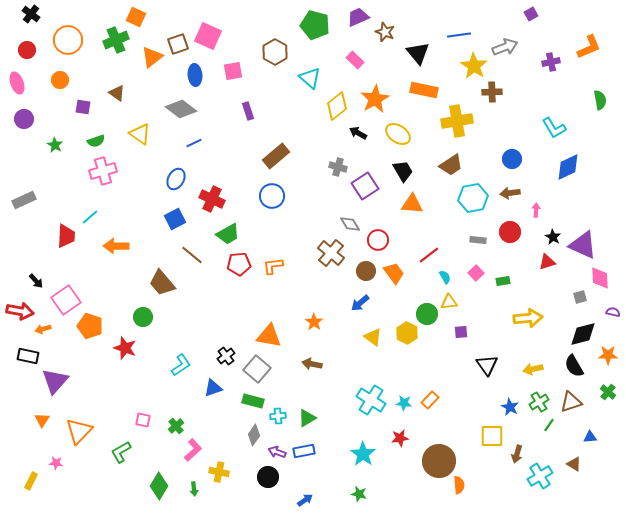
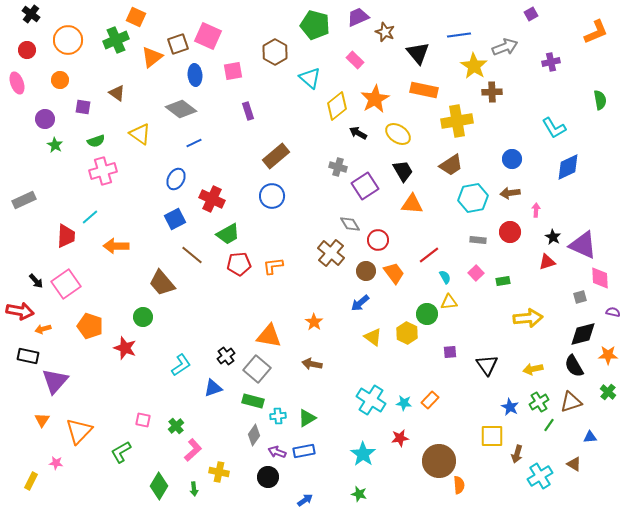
orange L-shape at (589, 47): moved 7 px right, 15 px up
purple circle at (24, 119): moved 21 px right
pink square at (66, 300): moved 16 px up
purple square at (461, 332): moved 11 px left, 20 px down
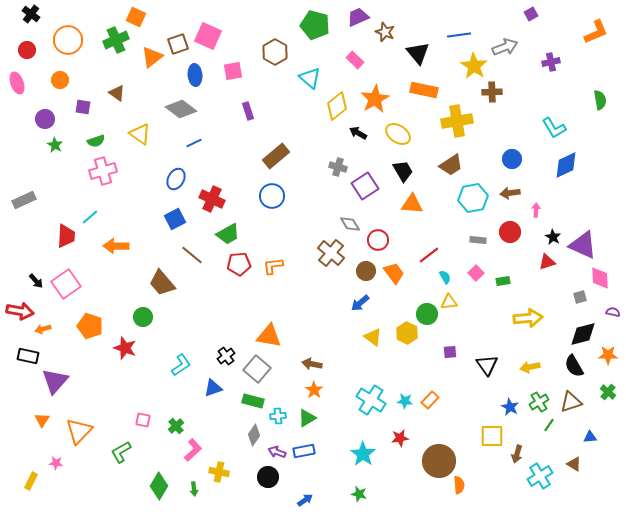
blue diamond at (568, 167): moved 2 px left, 2 px up
orange star at (314, 322): moved 68 px down
yellow arrow at (533, 369): moved 3 px left, 2 px up
cyan star at (404, 403): moved 1 px right, 2 px up
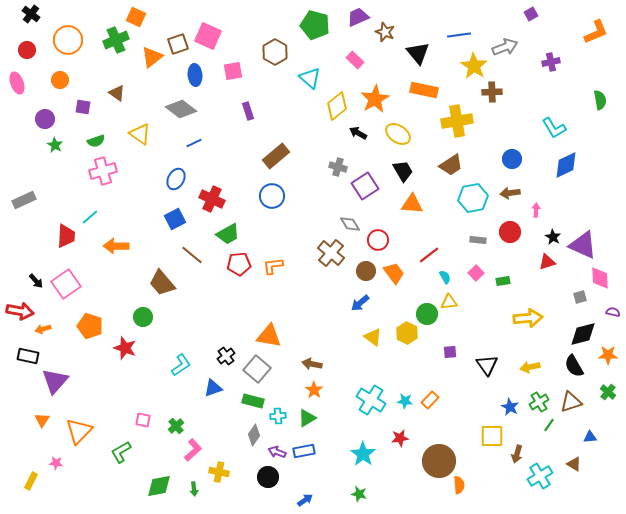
green diamond at (159, 486): rotated 48 degrees clockwise
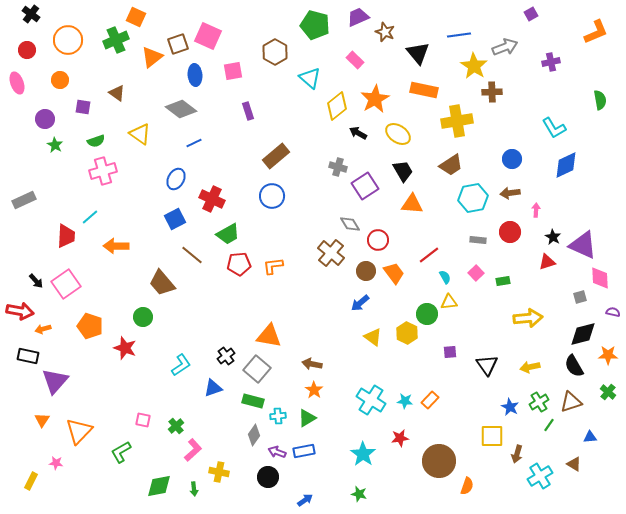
orange semicircle at (459, 485): moved 8 px right, 1 px down; rotated 24 degrees clockwise
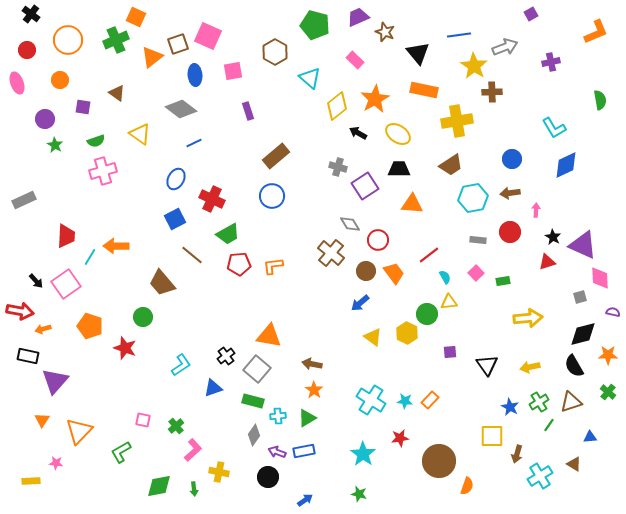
black trapezoid at (403, 171): moved 4 px left, 2 px up; rotated 60 degrees counterclockwise
cyan line at (90, 217): moved 40 px down; rotated 18 degrees counterclockwise
yellow rectangle at (31, 481): rotated 60 degrees clockwise
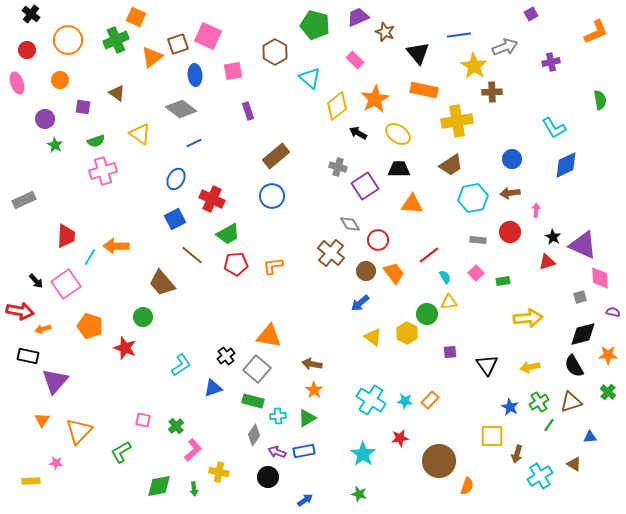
red pentagon at (239, 264): moved 3 px left
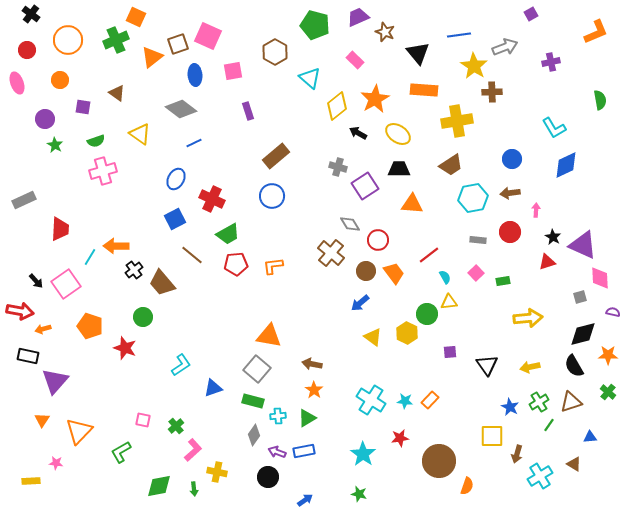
orange rectangle at (424, 90): rotated 8 degrees counterclockwise
red trapezoid at (66, 236): moved 6 px left, 7 px up
black cross at (226, 356): moved 92 px left, 86 px up
yellow cross at (219, 472): moved 2 px left
